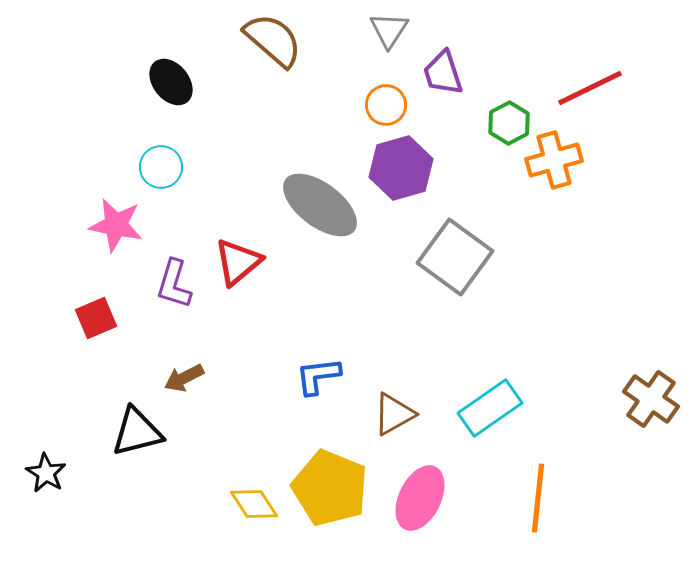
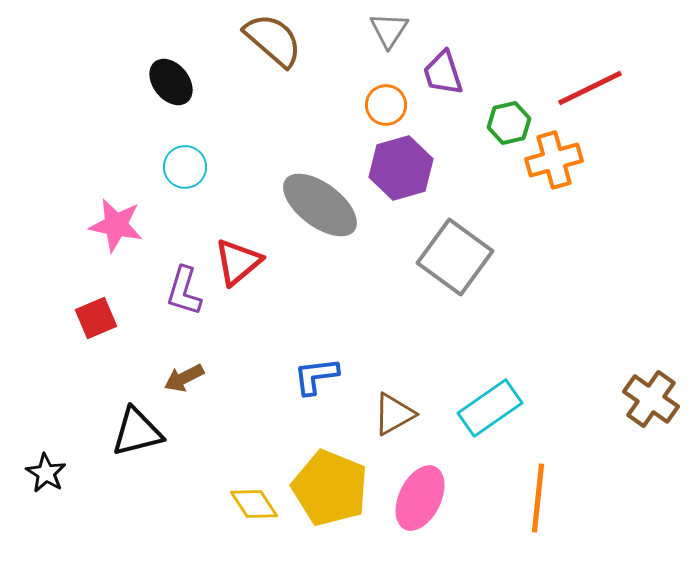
green hexagon: rotated 15 degrees clockwise
cyan circle: moved 24 px right
purple L-shape: moved 10 px right, 7 px down
blue L-shape: moved 2 px left
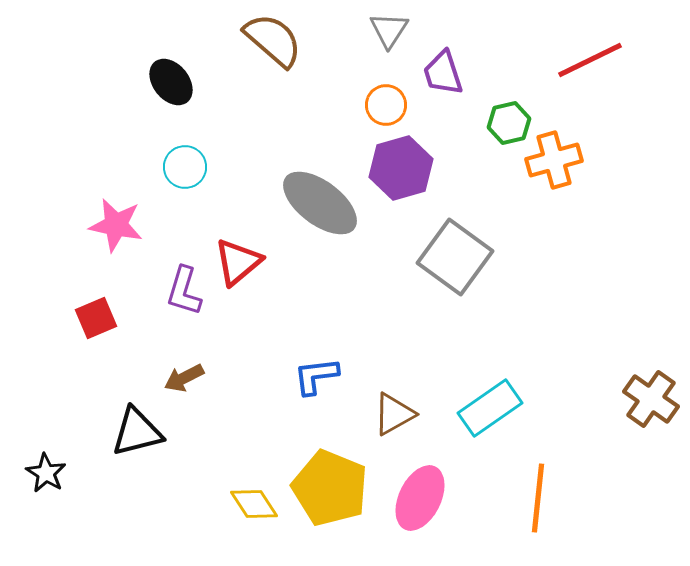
red line: moved 28 px up
gray ellipse: moved 2 px up
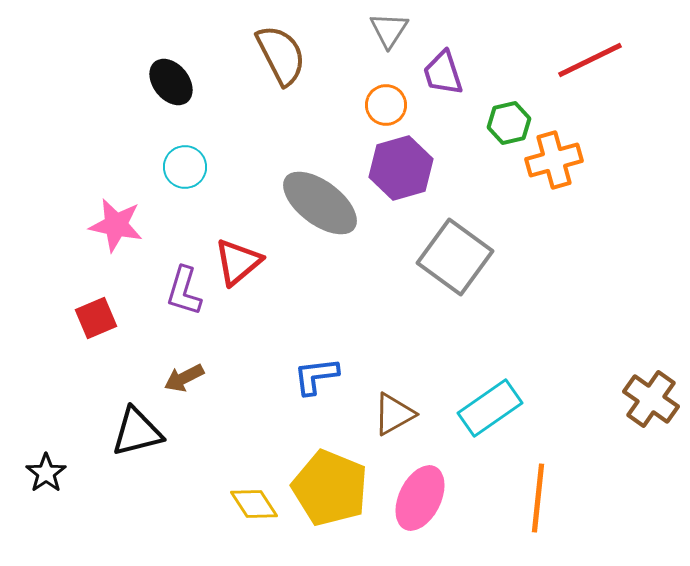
brown semicircle: moved 8 px right, 15 px down; rotated 22 degrees clockwise
black star: rotated 6 degrees clockwise
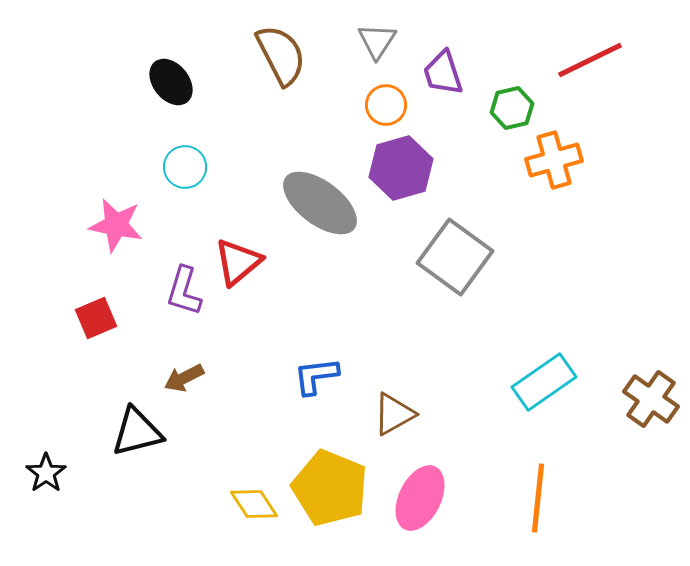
gray triangle: moved 12 px left, 11 px down
green hexagon: moved 3 px right, 15 px up
cyan rectangle: moved 54 px right, 26 px up
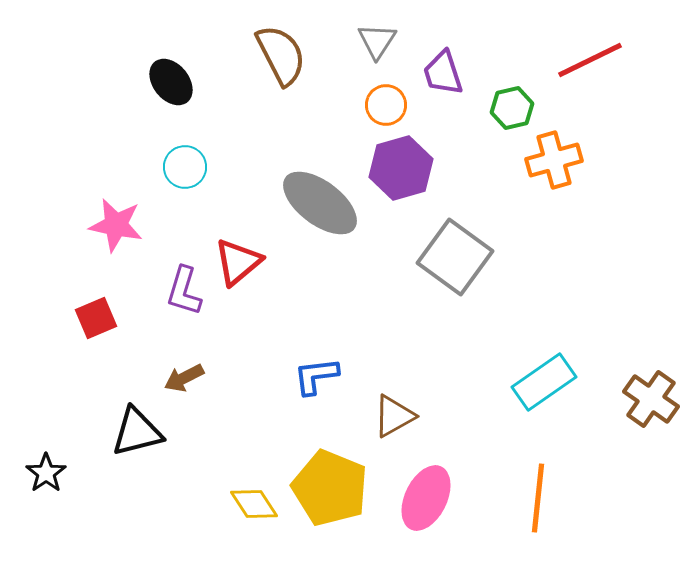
brown triangle: moved 2 px down
pink ellipse: moved 6 px right
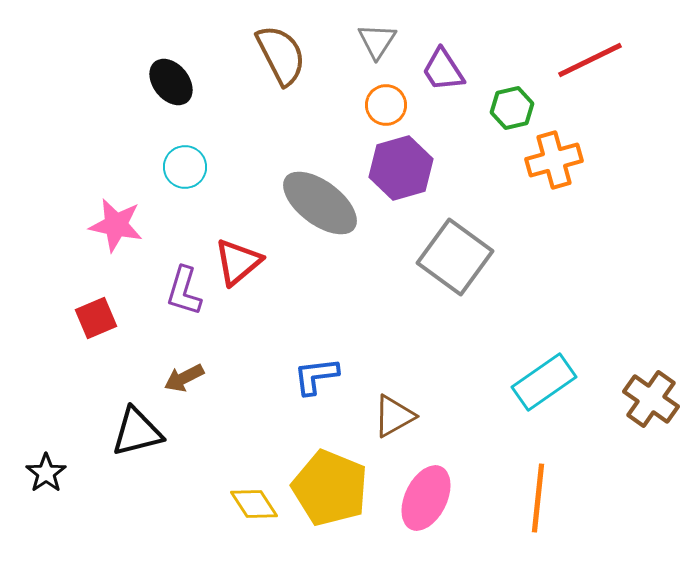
purple trapezoid: moved 3 px up; rotated 15 degrees counterclockwise
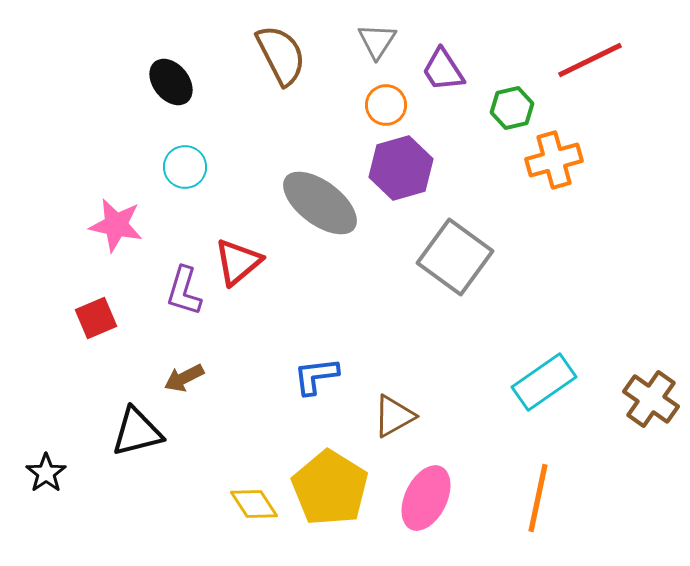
yellow pentagon: rotated 10 degrees clockwise
orange line: rotated 6 degrees clockwise
